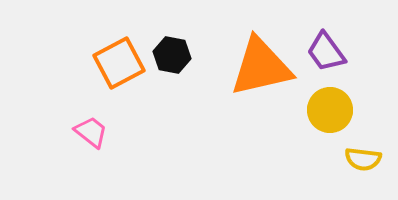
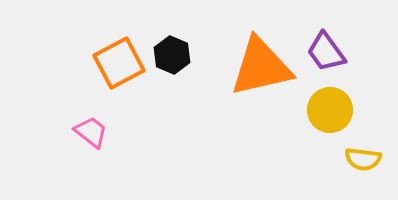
black hexagon: rotated 12 degrees clockwise
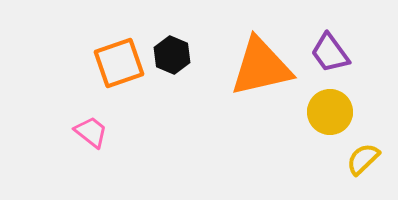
purple trapezoid: moved 4 px right, 1 px down
orange square: rotated 9 degrees clockwise
yellow circle: moved 2 px down
yellow semicircle: rotated 129 degrees clockwise
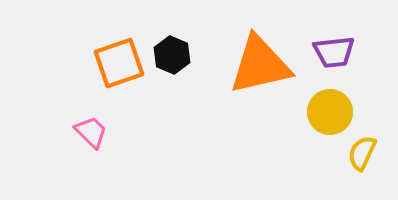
purple trapezoid: moved 4 px right, 1 px up; rotated 60 degrees counterclockwise
orange triangle: moved 1 px left, 2 px up
pink trapezoid: rotated 6 degrees clockwise
yellow semicircle: moved 1 px left, 6 px up; rotated 21 degrees counterclockwise
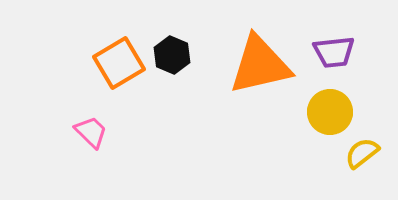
orange square: rotated 12 degrees counterclockwise
yellow semicircle: rotated 27 degrees clockwise
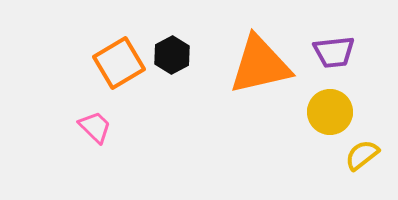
black hexagon: rotated 9 degrees clockwise
pink trapezoid: moved 4 px right, 5 px up
yellow semicircle: moved 2 px down
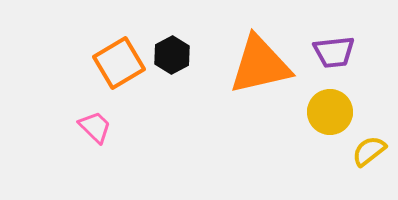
yellow semicircle: moved 7 px right, 4 px up
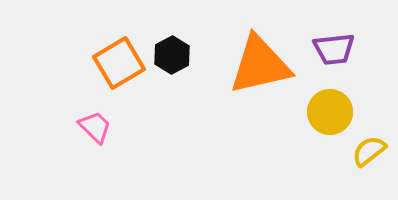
purple trapezoid: moved 3 px up
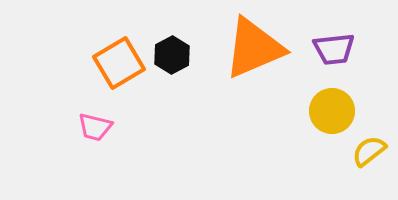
orange triangle: moved 6 px left, 17 px up; rotated 10 degrees counterclockwise
yellow circle: moved 2 px right, 1 px up
pink trapezoid: rotated 150 degrees clockwise
